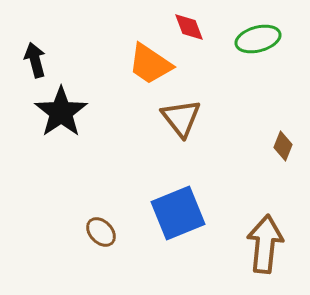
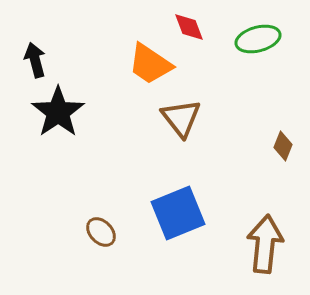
black star: moved 3 px left
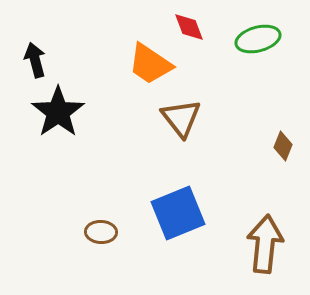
brown ellipse: rotated 44 degrees counterclockwise
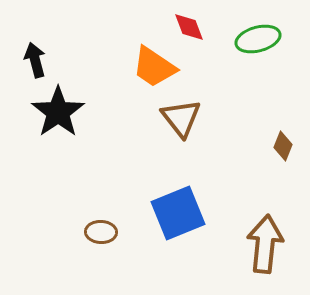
orange trapezoid: moved 4 px right, 3 px down
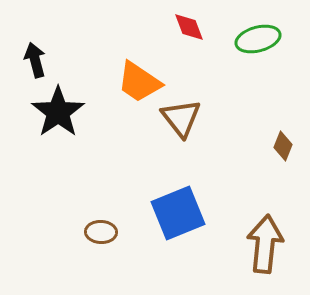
orange trapezoid: moved 15 px left, 15 px down
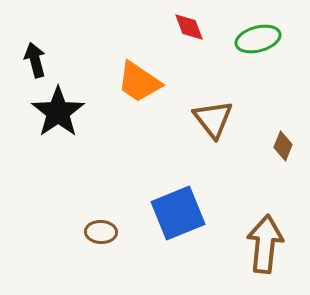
brown triangle: moved 32 px right, 1 px down
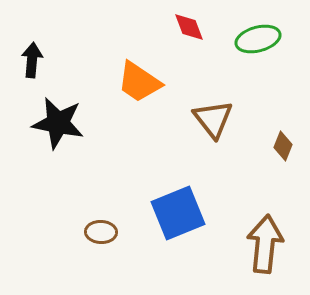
black arrow: moved 3 px left; rotated 20 degrees clockwise
black star: moved 11 px down; rotated 26 degrees counterclockwise
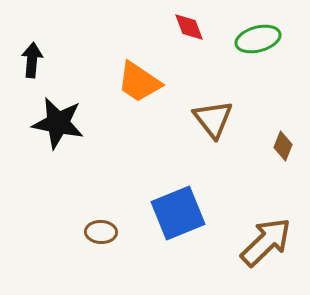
brown arrow: moved 1 px right, 2 px up; rotated 40 degrees clockwise
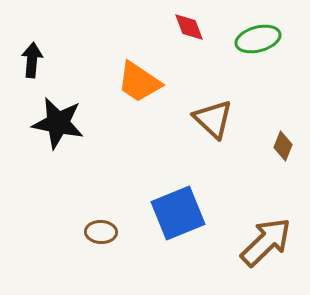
brown triangle: rotated 9 degrees counterclockwise
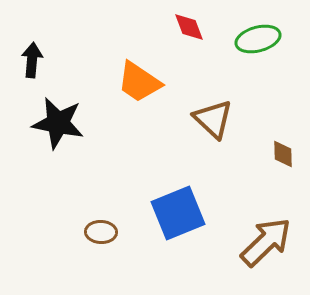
brown diamond: moved 8 px down; rotated 24 degrees counterclockwise
